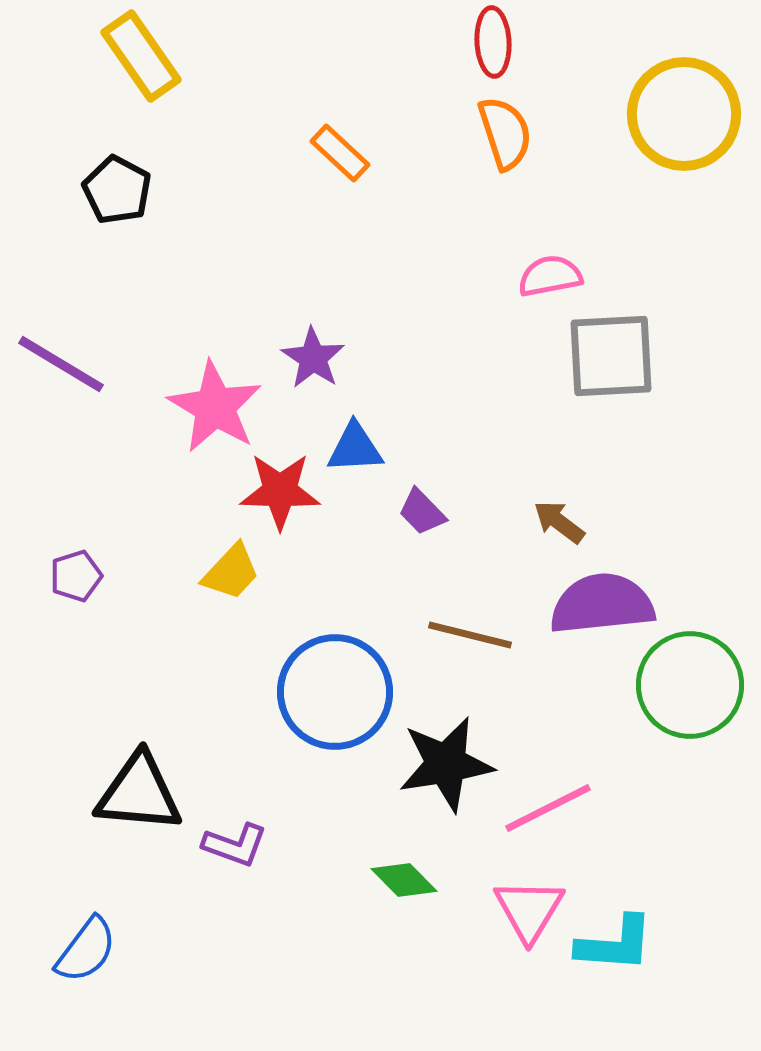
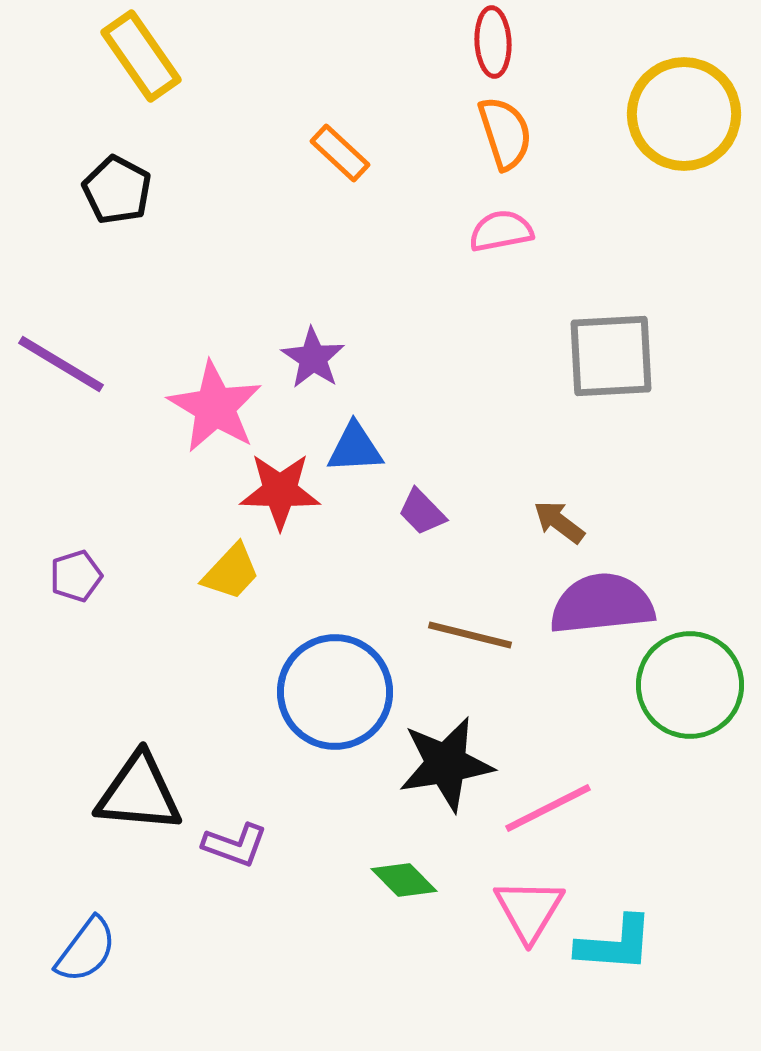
pink semicircle: moved 49 px left, 45 px up
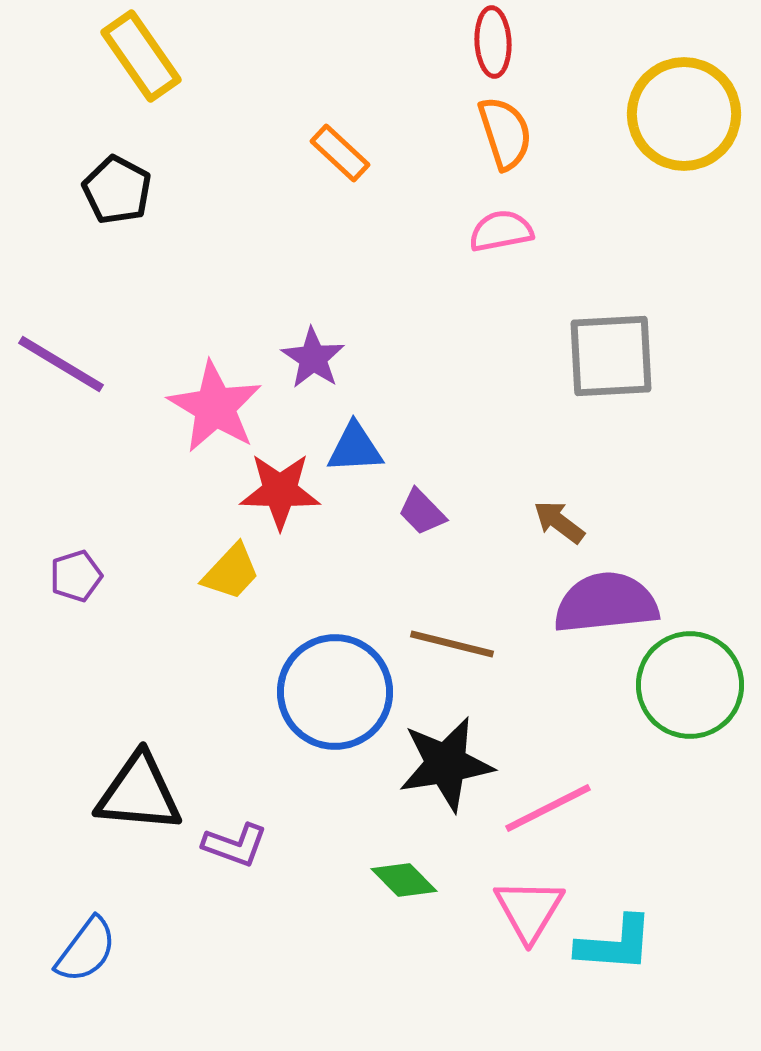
purple semicircle: moved 4 px right, 1 px up
brown line: moved 18 px left, 9 px down
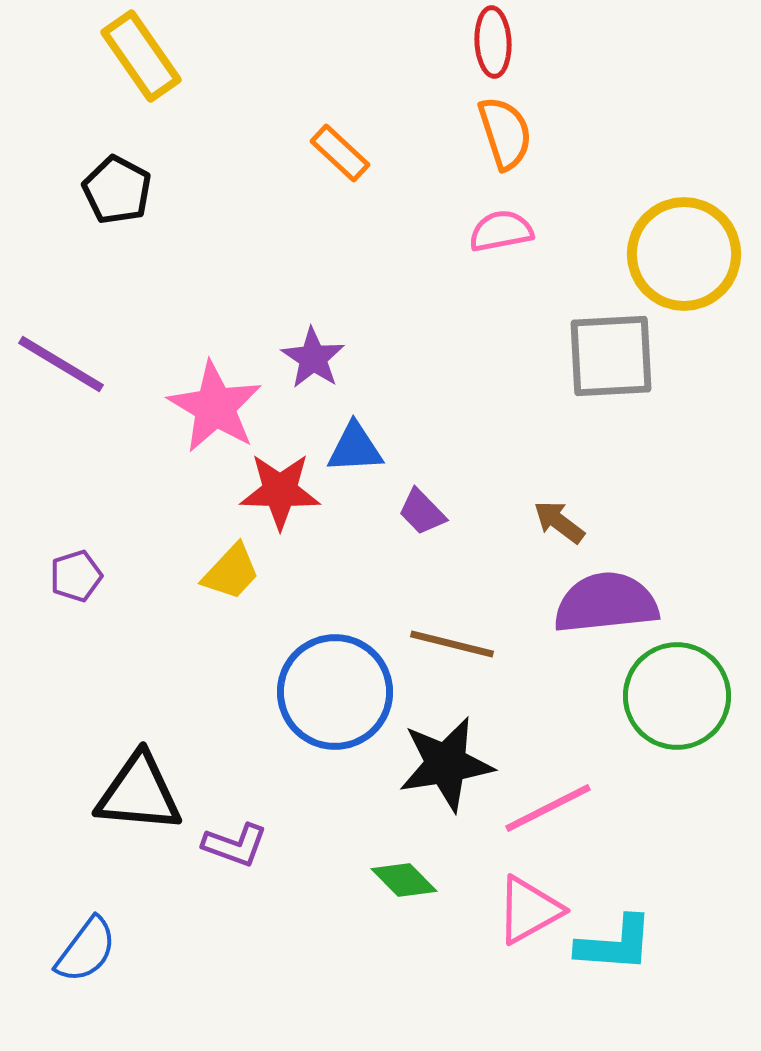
yellow circle: moved 140 px down
green circle: moved 13 px left, 11 px down
pink triangle: rotated 30 degrees clockwise
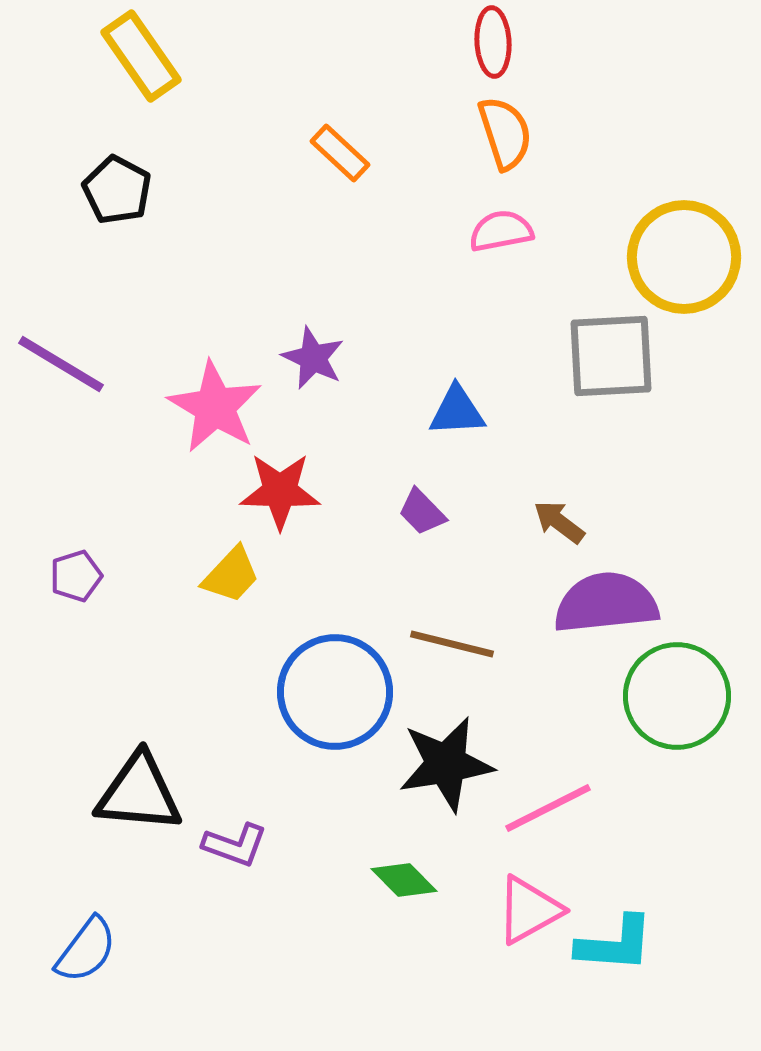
yellow circle: moved 3 px down
purple star: rotated 8 degrees counterclockwise
blue triangle: moved 102 px right, 37 px up
yellow trapezoid: moved 3 px down
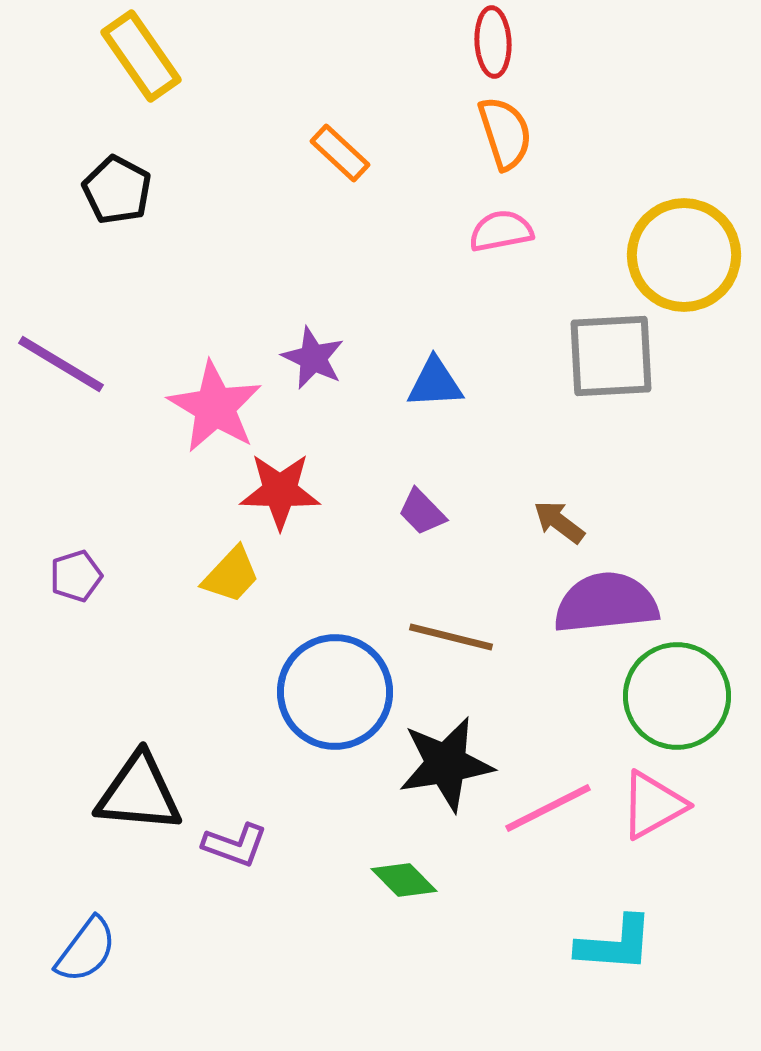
yellow circle: moved 2 px up
blue triangle: moved 22 px left, 28 px up
brown line: moved 1 px left, 7 px up
pink triangle: moved 124 px right, 105 px up
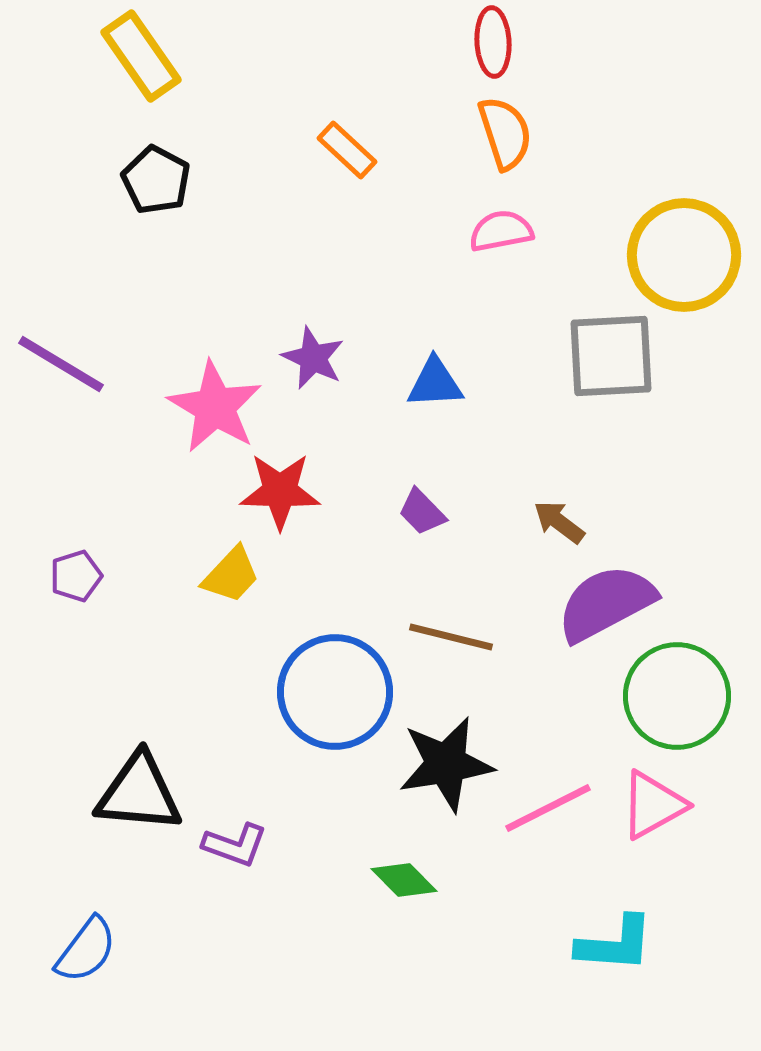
orange rectangle: moved 7 px right, 3 px up
black pentagon: moved 39 px right, 10 px up
purple semicircle: rotated 22 degrees counterclockwise
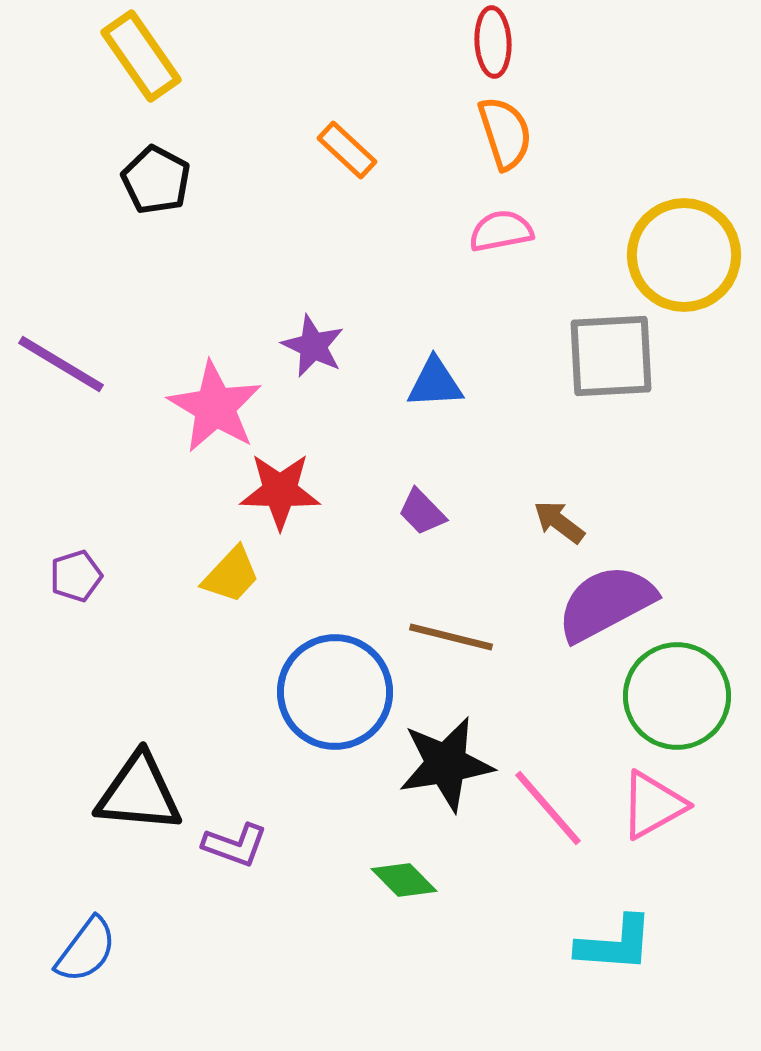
purple star: moved 12 px up
pink line: rotated 76 degrees clockwise
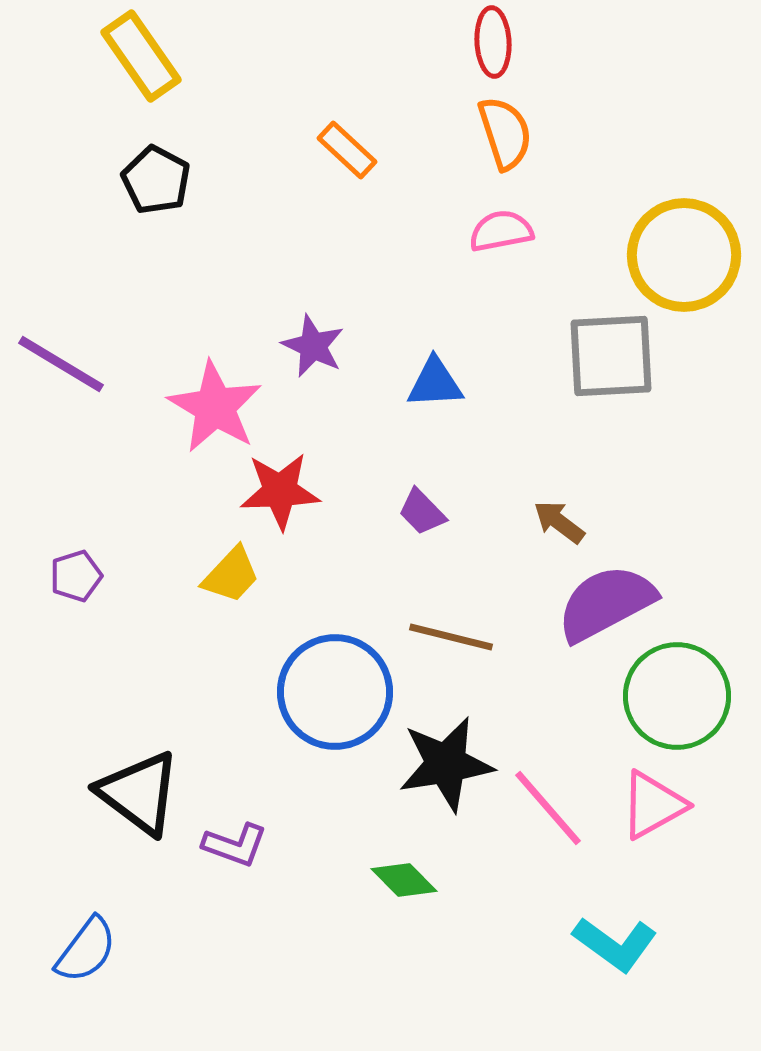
red star: rotated 4 degrees counterclockwise
black triangle: rotated 32 degrees clockwise
cyan L-shape: rotated 32 degrees clockwise
